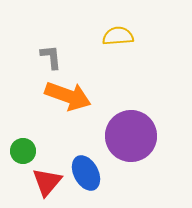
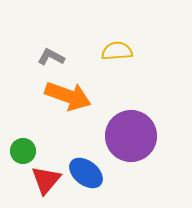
yellow semicircle: moved 1 px left, 15 px down
gray L-shape: rotated 56 degrees counterclockwise
blue ellipse: rotated 24 degrees counterclockwise
red triangle: moved 1 px left, 2 px up
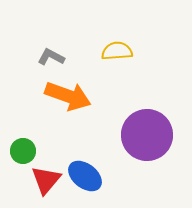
purple circle: moved 16 px right, 1 px up
blue ellipse: moved 1 px left, 3 px down
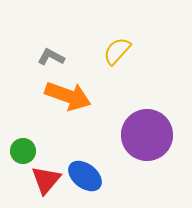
yellow semicircle: rotated 44 degrees counterclockwise
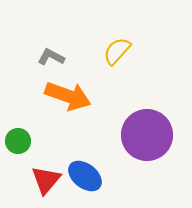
green circle: moved 5 px left, 10 px up
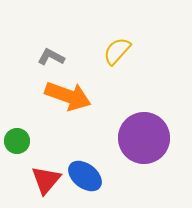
purple circle: moved 3 px left, 3 px down
green circle: moved 1 px left
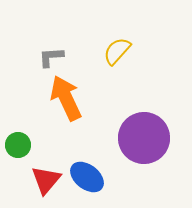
gray L-shape: rotated 32 degrees counterclockwise
orange arrow: moved 2 px left, 2 px down; rotated 135 degrees counterclockwise
green circle: moved 1 px right, 4 px down
blue ellipse: moved 2 px right, 1 px down
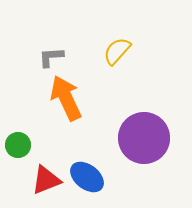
red triangle: rotated 28 degrees clockwise
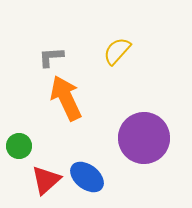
green circle: moved 1 px right, 1 px down
red triangle: rotated 20 degrees counterclockwise
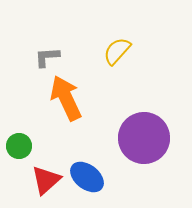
gray L-shape: moved 4 px left
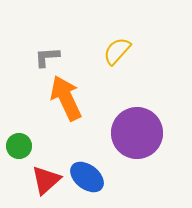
purple circle: moved 7 px left, 5 px up
